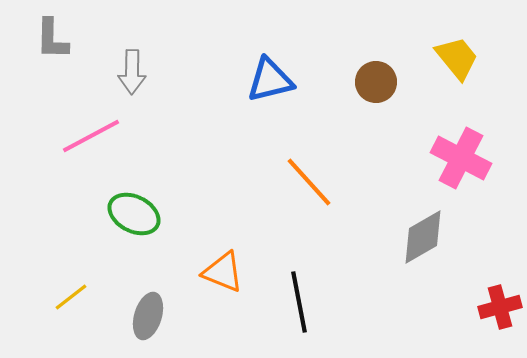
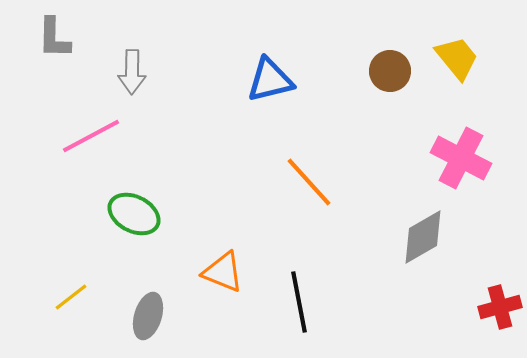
gray L-shape: moved 2 px right, 1 px up
brown circle: moved 14 px right, 11 px up
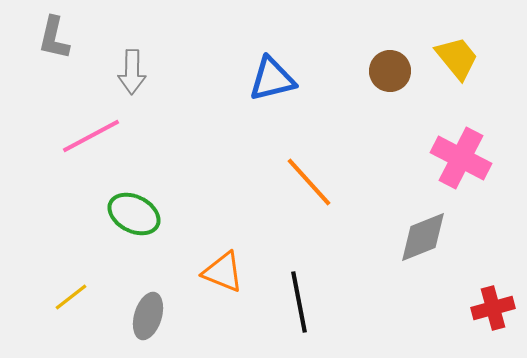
gray L-shape: rotated 12 degrees clockwise
blue triangle: moved 2 px right, 1 px up
gray diamond: rotated 8 degrees clockwise
red cross: moved 7 px left, 1 px down
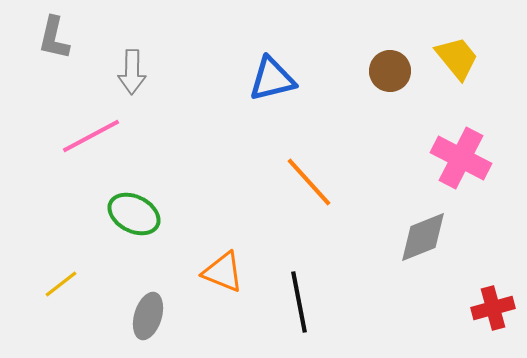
yellow line: moved 10 px left, 13 px up
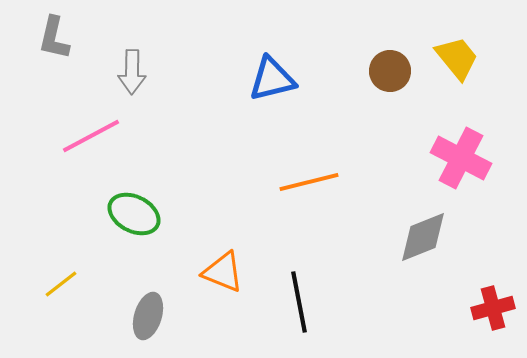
orange line: rotated 62 degrees counterclockwise
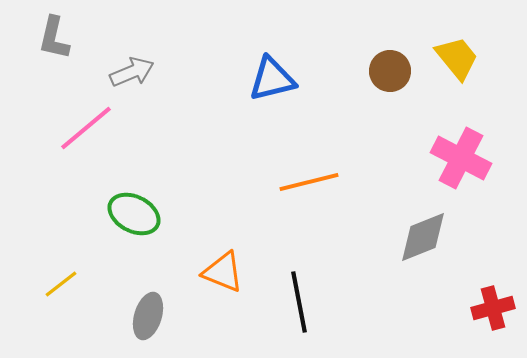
gray arrow: rotated 114 degrees counterclockwise
pink line: moved 5 px left, 8 px up; rotated 12 degrees counterclockwise
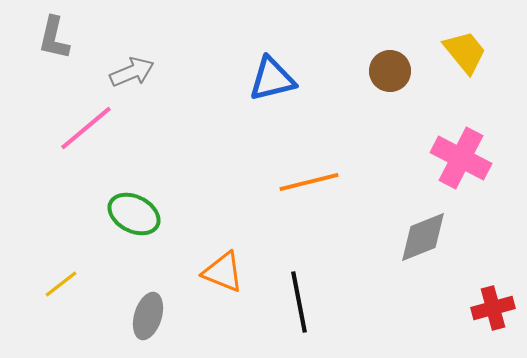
yellow trapezoid: moved 8 px right, 6 px up
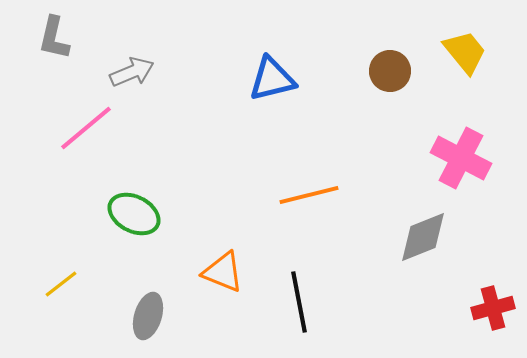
orange line: moved 13 px down
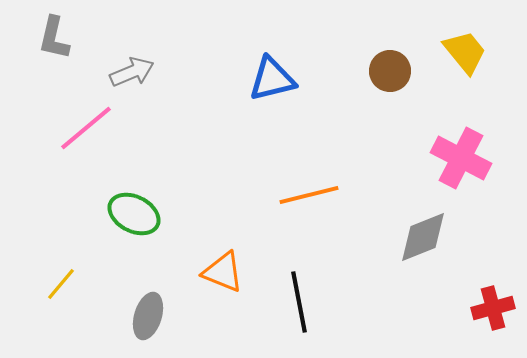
yellow line: rotated 12 degrees counterclockwise
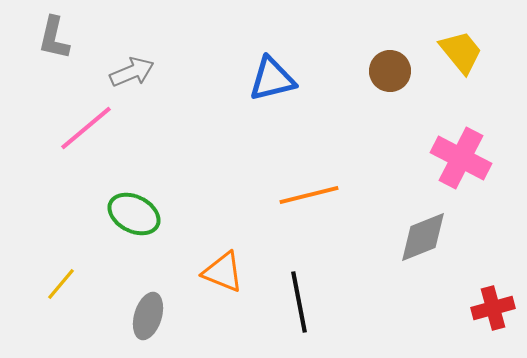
yellow trapezoid: moved 4 px left
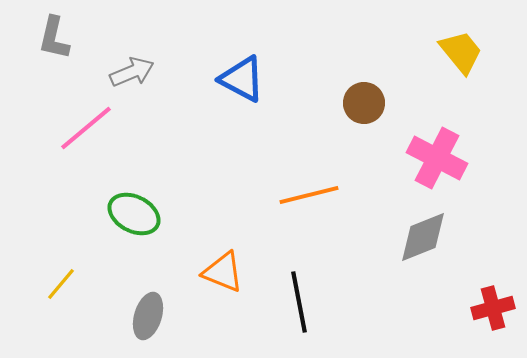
brown circle: moved 26 px left, 32 px down
blue triangle: moved 30 px left; rotated 42 degrees clockwise
pink cross: moved 24 px left
